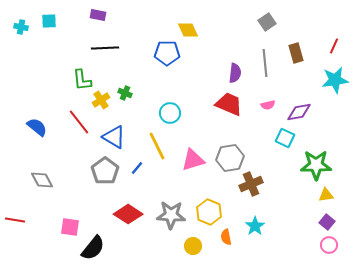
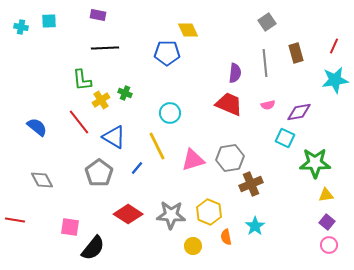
green star at (316, 165): moved 1 px left, 2 px up
gray pentagon at (105, 171): moved 6 px left, 2 px down
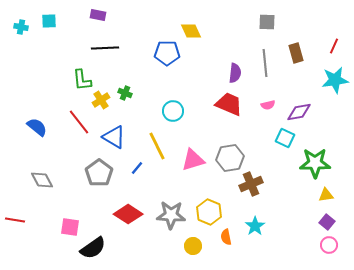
gray square at (267, 22): rotated 36 degrees clockwise
yellow diamond at (188, 30): moved 3 px right, 1 px down
cyan circle at (170, 113): moved 3 px right, 2 px up
black semicircle at (93, 248): rotated 16 degrees clockwise
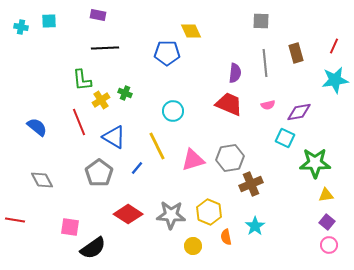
gray square at (267, 22): moved 6 px left, 1 px up
red line at (79, 122): rotated 16 degrees clockwise
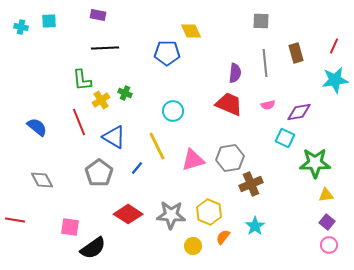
orange semicircle at (226, 237): moved 3 px left; rotated 49 degrees clockwise
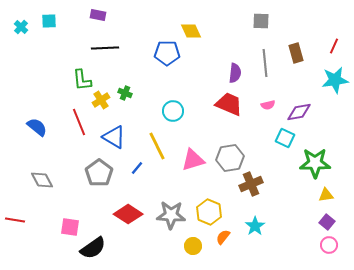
cyan cross at (21, 27): rotated 32 degrees clockwise
